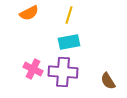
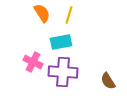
orange semicircle: moved 13 px right; rotated 96 degrees counterclockwise
cyan rectangle: moved 8 px left
pink cross: moved 7 px up
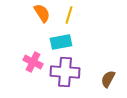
purple cross: moved 2 px right
brown semicircle: moved 2 px up; rotated 60 degrees clockwise
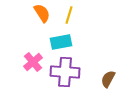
pink cross: rotated 24 degrees clockwise
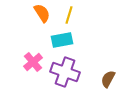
cyan rectangle: moved 1 px right, 2 px up
purple cross: rotated 16 degrees clockwise
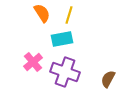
cyan rectangle: moved 1 px up
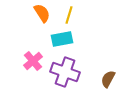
pink cross: moved 1 px up
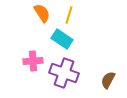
cyan rectangle: rotated 45 degrees clockwise
pink cross: rotated 36 degrees clockwise
purple cross: moved 1 px left, 1 px down
brown semicircle: moved 1 px down
